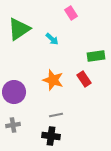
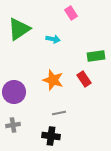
cyan arrow: moved 1 px right; rotated 32 degrees counterclockwise
gray line: moved 3 px right, 2 px up
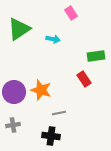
orange star: moved 12 px left, 10 px down
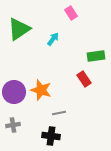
cyan arrow: rotated 64 degrees counterclockwise
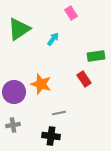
orange star: moved 6 px up
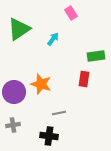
red rectangle: rotated 42 degrees clockwise
black cross: moved 2 px left
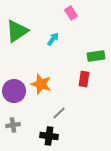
green triangle: moved 2 px left, 2 px down
purple circle: moved 1 px up
gray line: rotated 32 degrees counterclockwise
